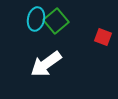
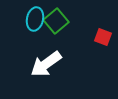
cyan ellipse: moved 1 px left
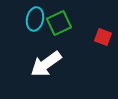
green square: moved 3 px right, 2 px down; rotated 15 degrees clockwise
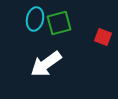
green square: rotated 10 degrees clockwise
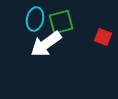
green square: moved 2 px right, 1 px up
white arrow: moved 20 px up
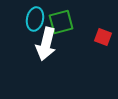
white arrow: rotated 40 degrees counterclockwise
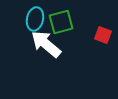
red square: moved 2 px up
white arrow: rotated 116 degrees clockwise
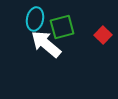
green square: moved 1 px right, 5 px down
red square: rotated 24 degrees clockwise
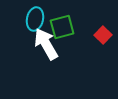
white arrow: rotated 20 degrees clockwise
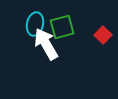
cyan ellipse: moved 5 px down
